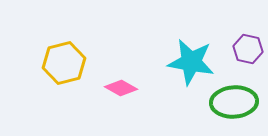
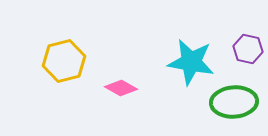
yellow hexagon: moved 2 px up
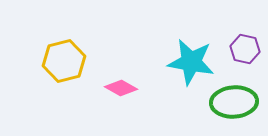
purple hexagon: moved 3 px left
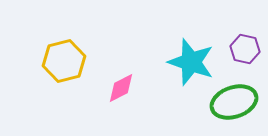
cyan star: rotated 9 degrees clockwise
pink diamond: rotated 56 degrees counterclockwise
green ellipse: rotated 15 degrees counterclockwise
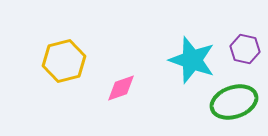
cyan star: moved 1 px right, 2 px up
pink diamond: rotated 8 degrees clockwise
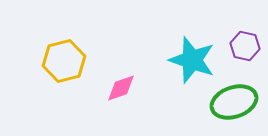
purple hexagon: moved 3 px up
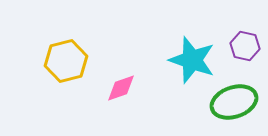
yellow hexagon: moved 2 px right
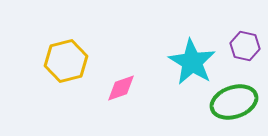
cyan star: moved 2 px down; rotated 12 degrees clockwise
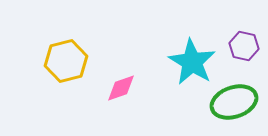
purple hexagon: moved 1 px left
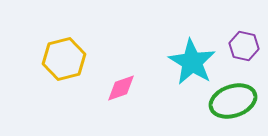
yellow hexagon: moved 2 px left, 2 px up
green ellipse: moved 1 px left, 1 px up
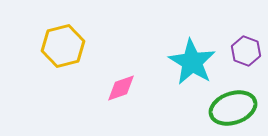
purple hexagon: moved 2 px right, 5 px down; rotated 8 degrees clockwise
yellow hexagon: moved 1 px left, 13 px up
green ellipse: moved 7 px down
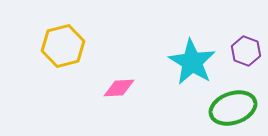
pink diamond: moved 2 px left; rotated 16 degrees clockwise
